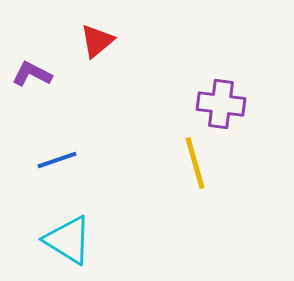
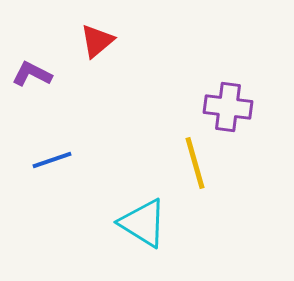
purple cross: moved 7 px right, 3 px down
blue line: moved 5 px left
cyan triangle: moved 75 px right, 17 px up
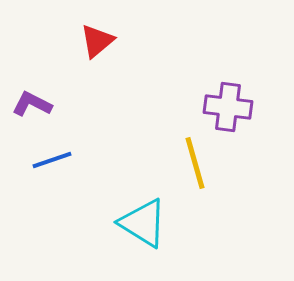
purple L-shape: moved 30 px down
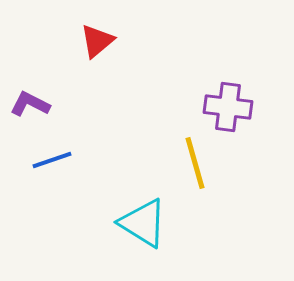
purple L-shape: moved 2 px left
